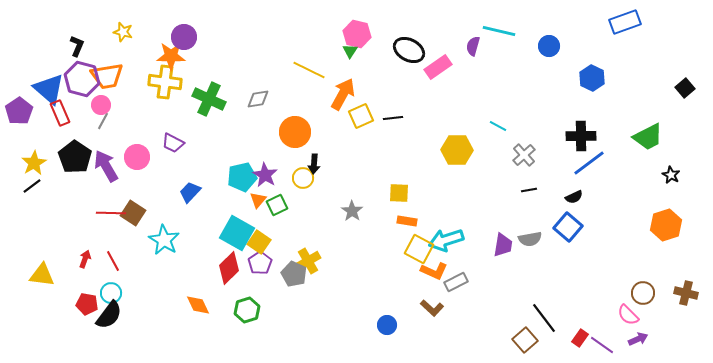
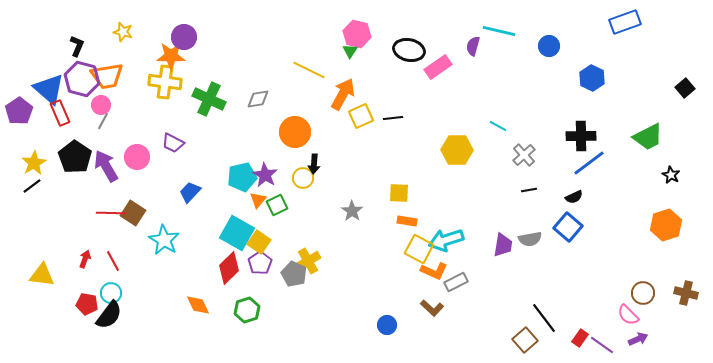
black ellipse at (409, 50): rotated 16 degrees counterclockwise
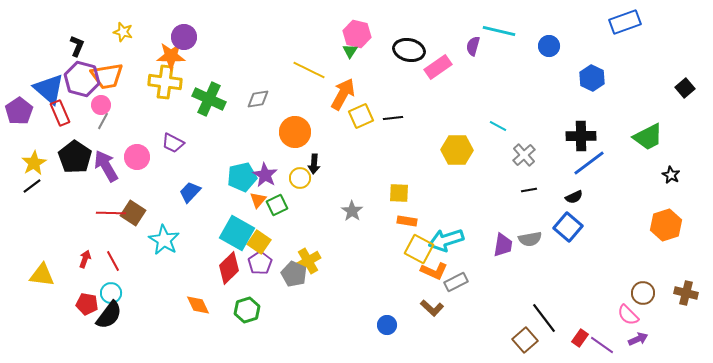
yellow circle at (303, 178): moved 3 px left
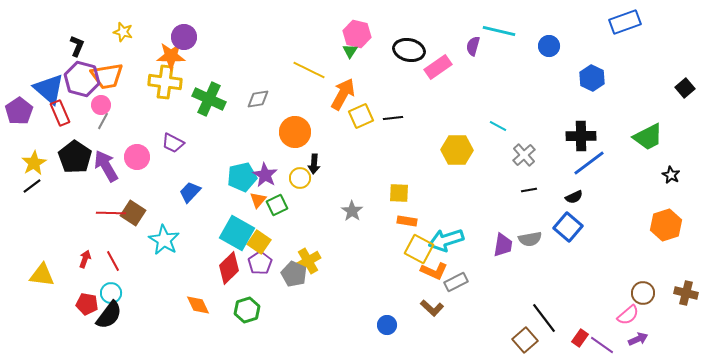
pink semicircle at (628, 315): rotated 85 degrees counterclockwise
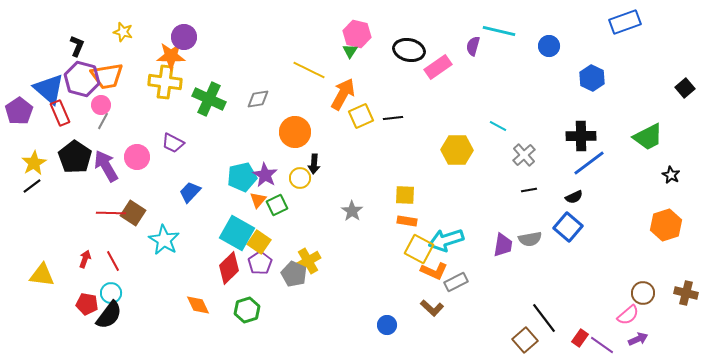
yellow square at (399, 193): moved 6 px right, 2 px down
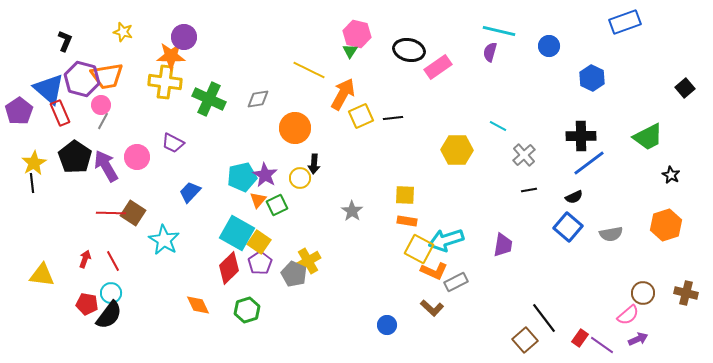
black L-shape at (77, 46): moved 12 px left, 5 px up
purple semicircle at (473, 46): moved 17 px right, 6 px down
orange circle at (295, 132): moved 4 px up
black line at (32, 186): moved 3 px up; rotated 60 degrees counterclockwise
gray semicircle at (530, 239): moved 81 px right, 5 px up
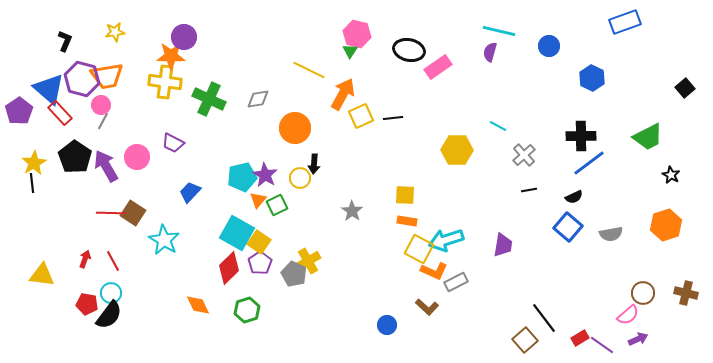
yellow star at (123, 32): moved 8 px left; rotated 24 degrees counterclockwise
red rectangle at (60, 113): rotated 20 degrees counterclockwise
brown L-shape at (432, 308): moved 5 px left, 1 px up
red rectangle at (580, 338): rotated 24 degrees clockwise
